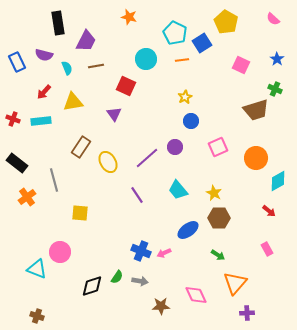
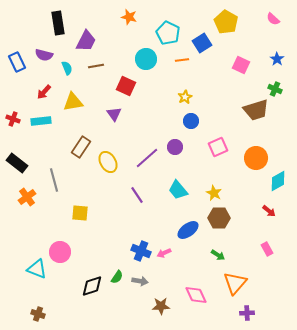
cyan pentagon at (175, 33): moved 7 px left
brown cross at (37, 316): moved 1 px right, 2 px up
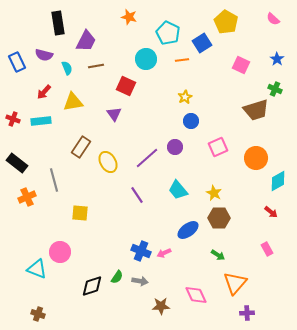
orange cross at (27, 197): rotated 12 degrees clockwise
red arrow at (269, 211): moved 2 px right, 1 px down
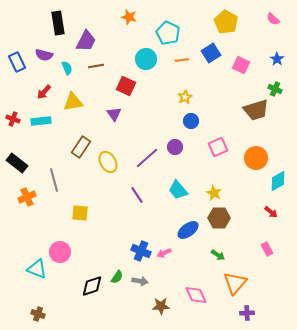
blue square at (202, 43): moved 9 px right, 10 px down
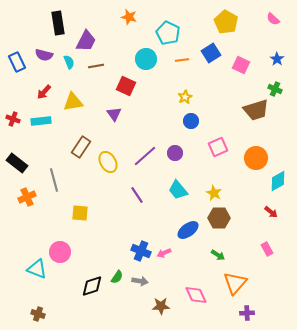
cyan semicircle at (67, 68): moved 2 px right, 6 px up
purple circle at (175, 147): moved 6 px down
purple line at (147, 158): moved 2 px left, 2 px up
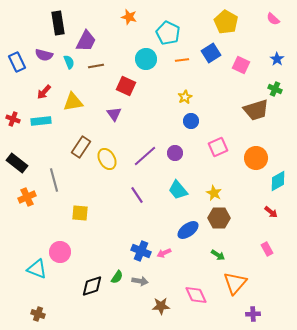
yellow ellipse at (108, 162): moved 1 px left, 3 px up
purple cross at (247, 313): moved 6 px right, 1 px down
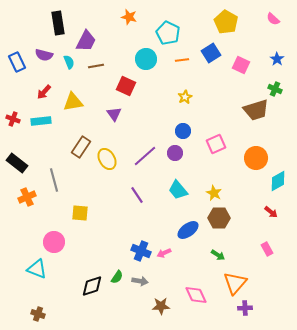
blue circle at (191, 121): moved 8 px left, 10 px down
pink square at (218, 147): moved 2 px left, 3 px up
pink circle at (60, 252): moved 6 px left, 10 px up
purple cross at (253, 314): moved 8 px left, 6 px up
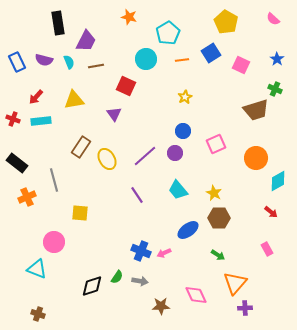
cyan pentagon at (168, 33): rotated 15 degrees clockwise
purple semicircle at (44, 55): moved 5 px down
red arrow at (44, 92): moved 8 px left, 5 px down
yellow triangle at (73, 102): moved 1 px right, 2 px up
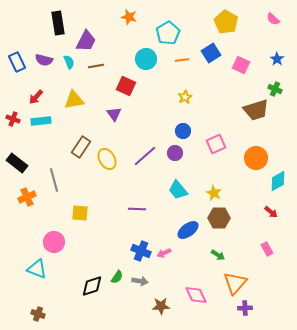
purple line at (137, 195): moved 14 px down; rotated 54 degrees counterclockwise
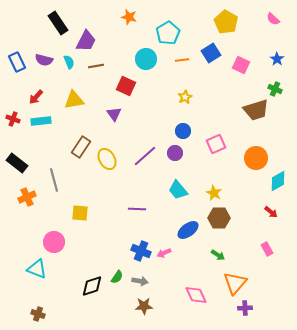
black rectangle at (58, 23): rotated 25 degrees counterclockwise
brown star at (161, 306): moved 17 px left
